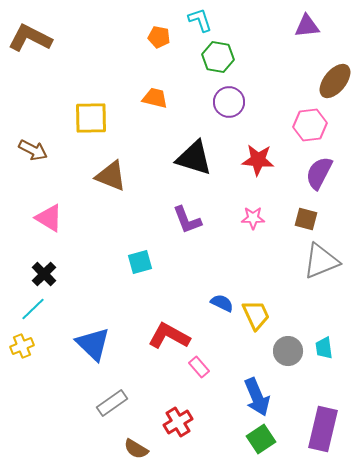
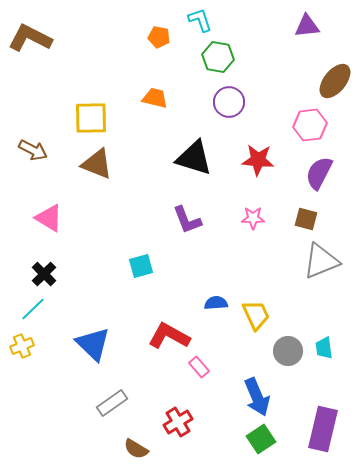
brown triangle: moved 14 px left, 12 px up
cyan square: moved 1 px right, 4 px down
blue semicircle: moved 6 px left; rotated 30 degrees counterclockwise
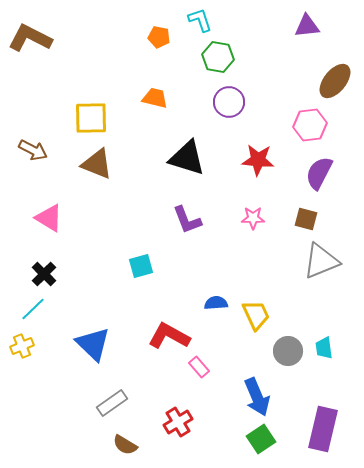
black triangle: moved 7 px left
brown semicircle: moved 11 px left, 4 px up
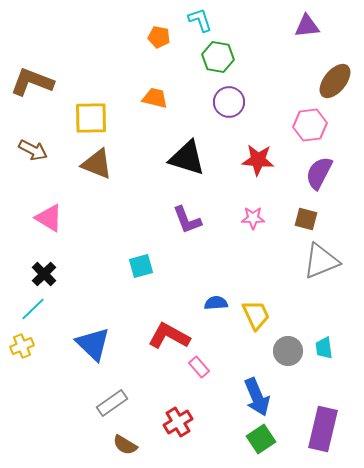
brown L-shape: moved 2 px right, 44 px down; rotated 6 degrees counterclockwise
